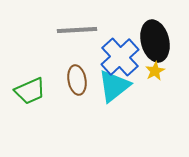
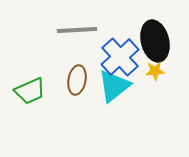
yellow star: rotated 24 degrees clockwise
brown ellipse: rotated 20 degrees clockwise
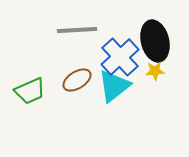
brown ellipse: rotated 48 degrees clockwise
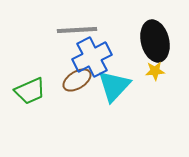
blue cross: moved 28 px left; rotated 15 degrees clockwise
cyan triangle: rotated 9 degrees counterclockwise
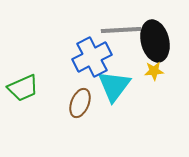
gray line: moved 44 px right
yellow star: moved 1 px left
brown ellipse: moved 3 px right, 23 px down; rotated 36 degrees counterclockwise
cyan triangle: rotated 6 degrees counterclockwise
green trapezoid: moved 7 px left, 3 px up
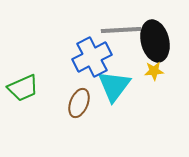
brown ellipse: moved 1 px left
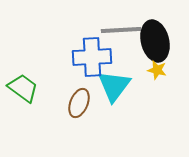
blue cross: rotated 24 degrees clockwise
yellow star: moved 3 px right, 1 px up; rotated 18 degrees clockwise
green trapezoid: rotated 120 degrees counterclockwise
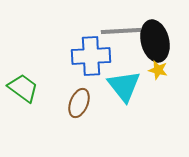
gray line: moved 1 px down
blue cross: moved 1 px left, 1 px up
yellow star: moved 1 px right
cyan triangle: moved 10 px right; rotated 15 degrees counterclockwise
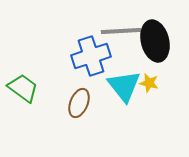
blue cross: rotated 15 degrees counterclockwise
yellow star: moved 9 px left, 13 px down
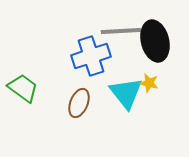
cyan triangle: moved 2 px right, 7 px down
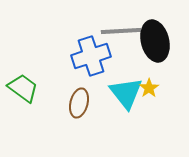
yellow star: moved 5 px down; rotated 24 degrees clockwise
brown ellipse: rotated 8 degrees counterclockwise
